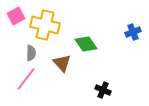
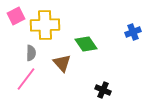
yellow cross: rotated 16 degrees counterclockwise
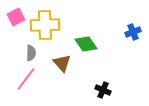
pink square: moved 1 px down
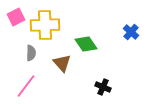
blue cross: moved 2 px left; rotated 28 degrees counterclockwise
pink line: moved 7 px down
black cross: moved 3 px up
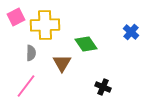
brown triangle: rotated 12 degrees clockwise
